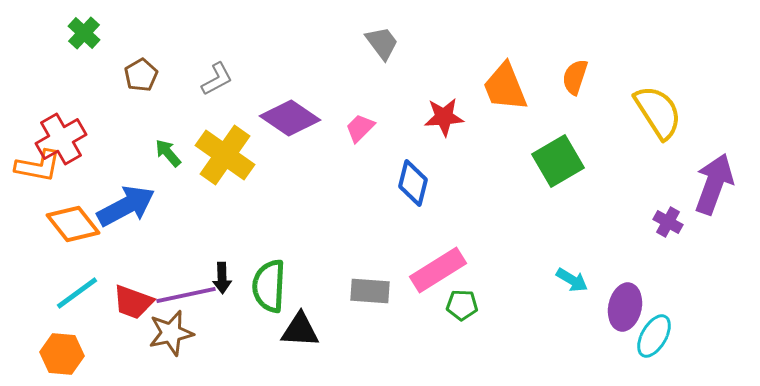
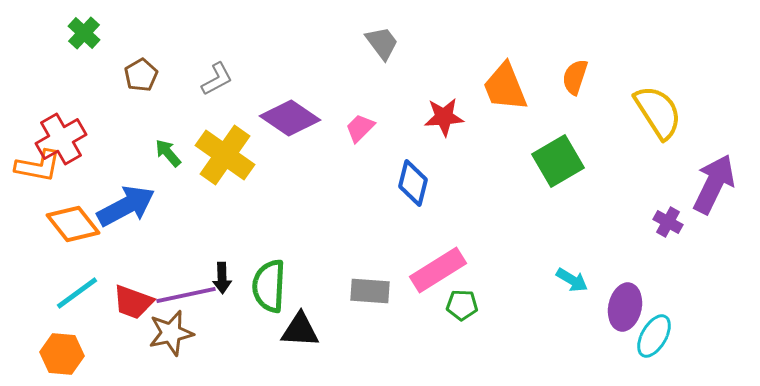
purple arrow: rotated 6 degrees clockwise
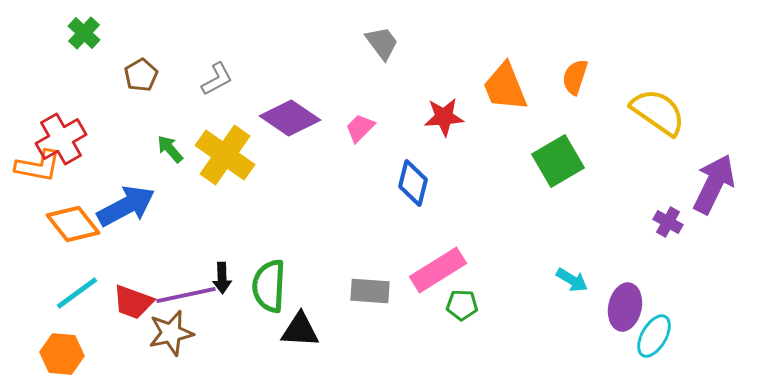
yellow semicircle: rotated 22 degrees counterclockwise
green arrow: moved 2 px right, 4 px up
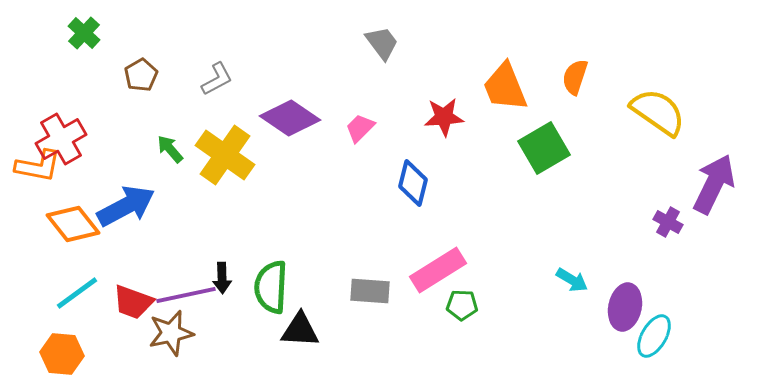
green square: moved 14 px left, 13 px up
green semicircle: moved 2 px right, 1 px down
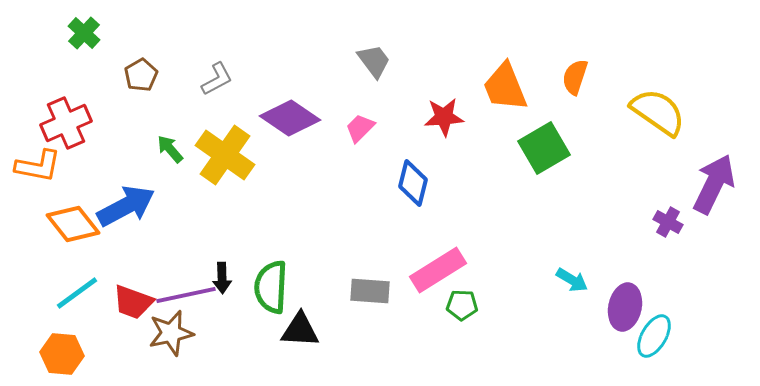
gray trapezoid: moved 8 px left, 18 px down
red cross: moved 5 px right, 16 px up; rotated 6 degrees clockwise
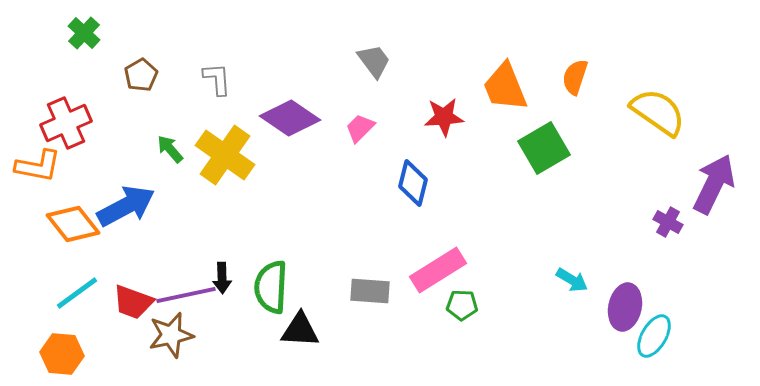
gray L-shape: rotated 66 degrees counterclockwise
brown star: moved 2 px down
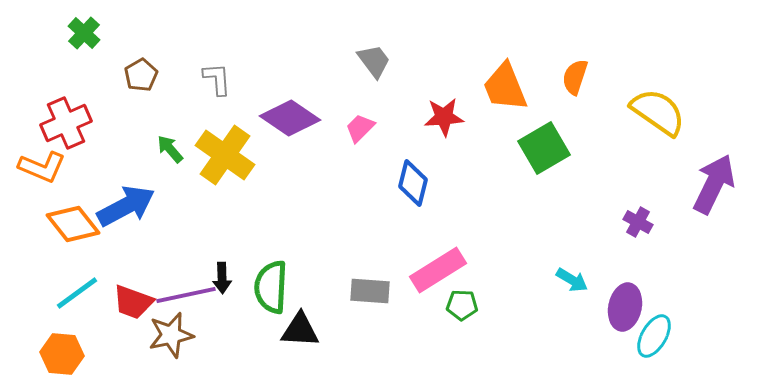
orange L-shape: moved 4 px right, 1 px down; rotated 12 degrees clockwise
purple cross: moved 30 px left
